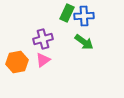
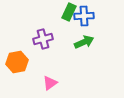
green rectangle: moved 2 px right, 1 px up
green arrow: rotated 60 degrees counterclockwise
pink triangle: moved 7 px right, 23 px down
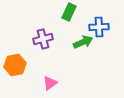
blue cross: moved 15 px right, 11 px down
green arrow: moved 1 px left
orange hexagon: moved 2 px left, 3 px down
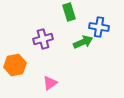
green rectangle: rotated 42 degrees counterclockwise
blue cross: rotated 12 degrees clockwise
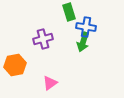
blue cross: moved 13 px left
green arrow: rotated 132 degrees clockwise
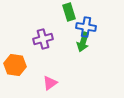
orange hexagon: rotated 20 degrees clockwise
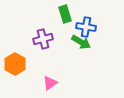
green rectangle: moved 4 px left, 2 px down
green arrow: moved 2 px left; rotated 78 degrees counterclockwise
orange hexagon: moved 1 px up; rotated 20 degrees clockwise
